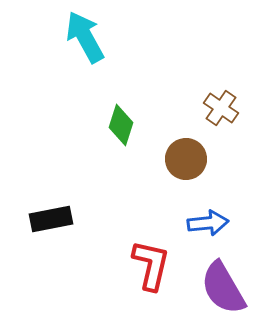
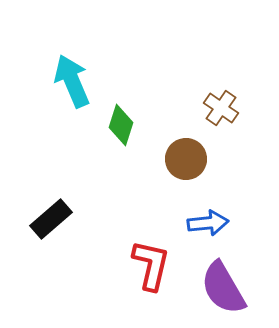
cyan arrow: moved 13 px left, 44 px down; rotated 6 degrees clockwise
black rectangle: rotated 30 degrees counterclockwise
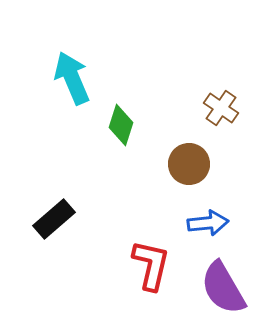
cyan arrow: moved 3 px up
brown circle: moved 3 px right, 5 px down
black rectangle: moved 3 px right
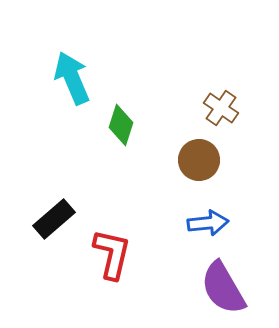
brown circle: moved 10 px right, 4 px up
red L-shape: moved 39 px left, 11 px up
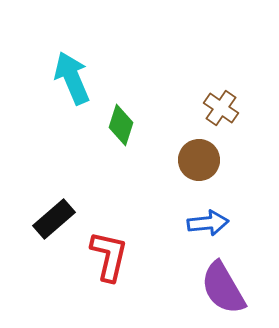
red L-shape: moved 3 px left, 2 px down
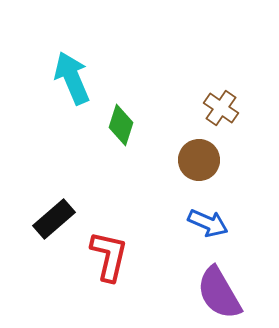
blue arrow: rotated 30 degrees clockwise
purple semicircle: moved 4 px left, 5 px down
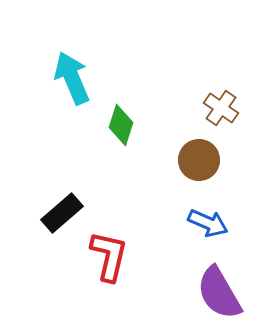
black rectangle: moved 8 px right, 6 px up
